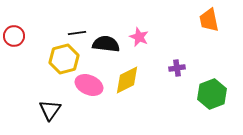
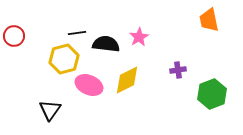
pink star: rotated 18 degrees clockwise
purple cross: moved 1 px right, 2 px down
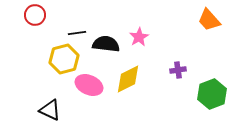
orange trapezoid: rotated 30 degrees counterclockwise
red circle: moved 21 px right, 21 px up
yellow diamond: moved 1 px right, 1 px up
black triangle: rotated 40 degrees counterclockwise
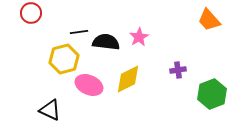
red circle: moved 4 px left, 2 px up
black line: moved 2 px right, 1 px up
black semicircle: moved 2 px up
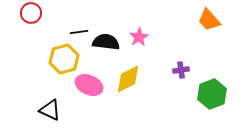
purple cross: moved 3 px right
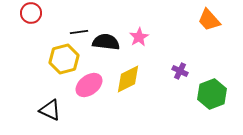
purple cross: moved 1 px left, 1 px down; rotated 35 degrees clockwise
pink ellipse: rotated 60 degrees counterclockwise
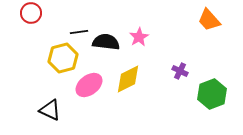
yellow hexagon: moved 1 px left, 1 px up
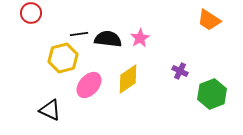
orange trapezoid: rotated 15 degrees counterclockwise
black line: moved 2 px down
pink star: moved 1 px right, 1 px down
black semicircle: moved 2 px right, 3 px up
yellow diamond: rotated 8 degrees counterclockwise
pink ellipse: rotated 12 degrees counterclockwise
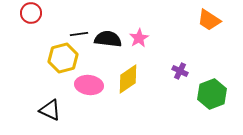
pink star: moved 1 px left
pink ellipse: rotated 56 degrees clockwise
